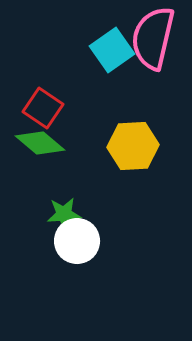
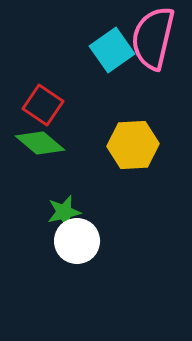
red square: moved 3 px up
yellow hexagon: moved 1 px up
green star: moved 2 px up; rotated 8 degrees counterclockwise
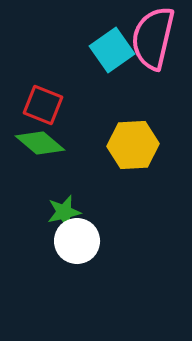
red square: rotated 12 degrees counterclockwise
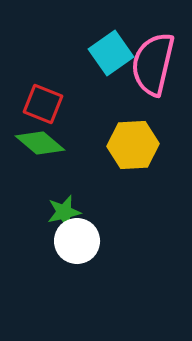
pink semicircle: moved 26 px down
cyan square: moved 1 px left, 3 px down
red square: moved 1 px up
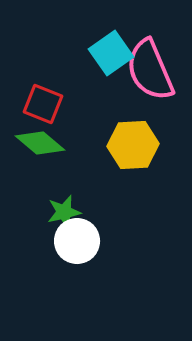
pink semicircle: moved 3 px left, 6 px down; rotated 36 degrees counterclockwise
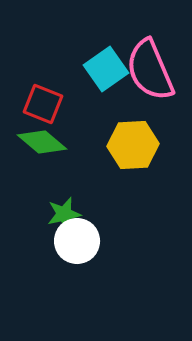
cyan square: moved 5 px left, 16 px down
green diamond: moved 2 px right, 1 px up
green star: moved 2 px down
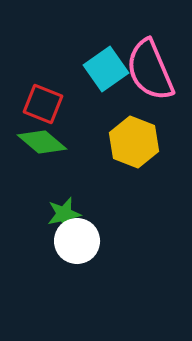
yellow hexagon: moved 1 px right, 3 px up; rotated 24 degrees clockwise
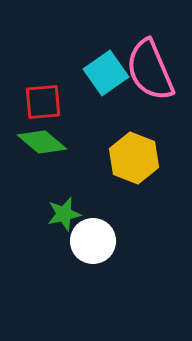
cyan square: moved 4 px down
red square: moved 2 px up; rotated 27 degrees counterclockwise
yellow hexagon: moved 16 px down
white circle: moved 16 px right
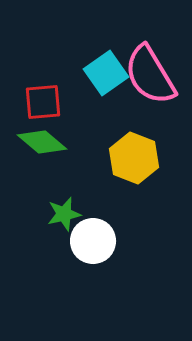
pink semicircle: moved 5 px down; rotated 8 degrees counterclockwise
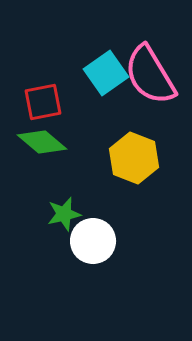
red square: rotated 6 degrees counterclockwise
